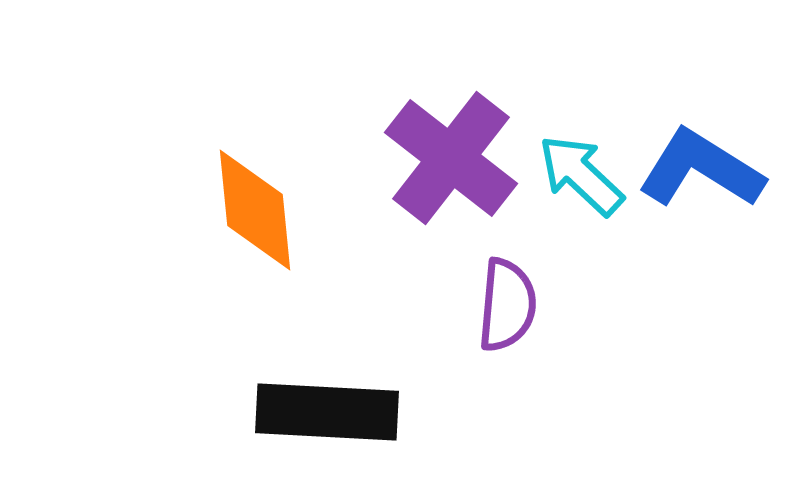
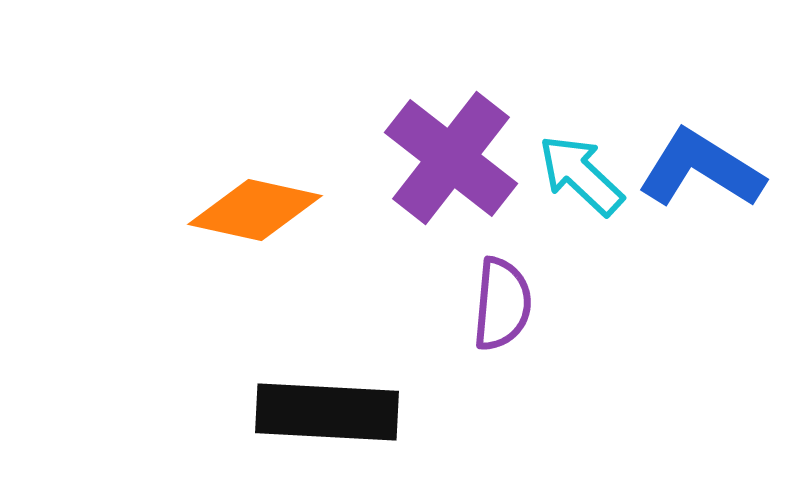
orange diamond: rotated 72 degrees counterclockwise
purple semicircle: moved 5 px left, 1 px up
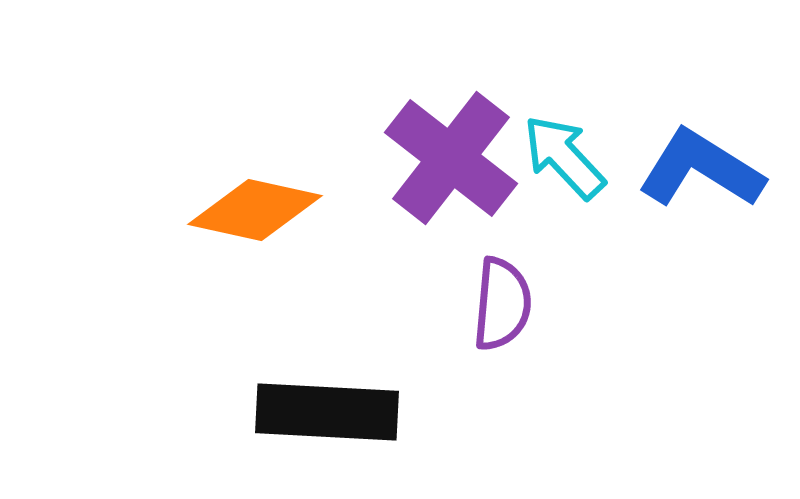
cyan arrow: moved 17 px left, 18 px up; rotated 4 degrees clockwise
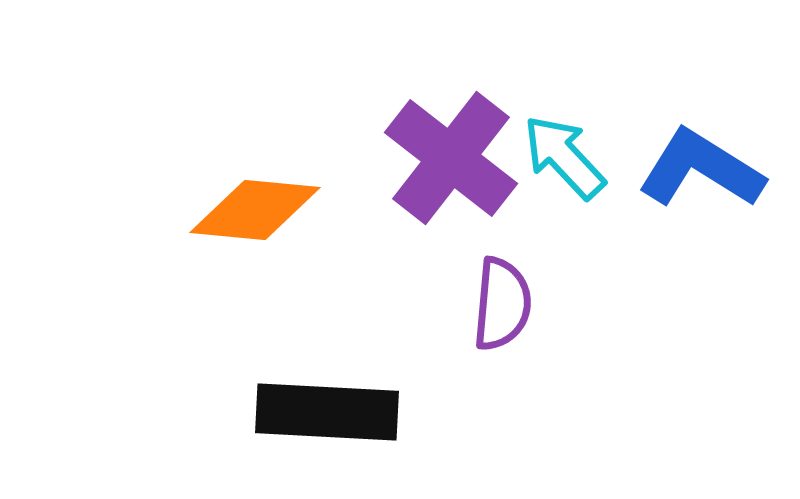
orange diamond: rotated 7 degrees counterclockwise
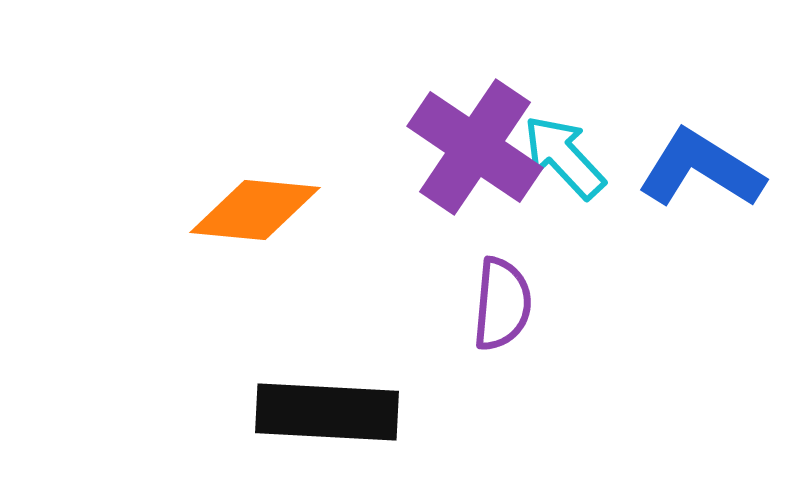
purple cross: moved 24 px right, 11 px up; rotated 4 degrees counterclockwise
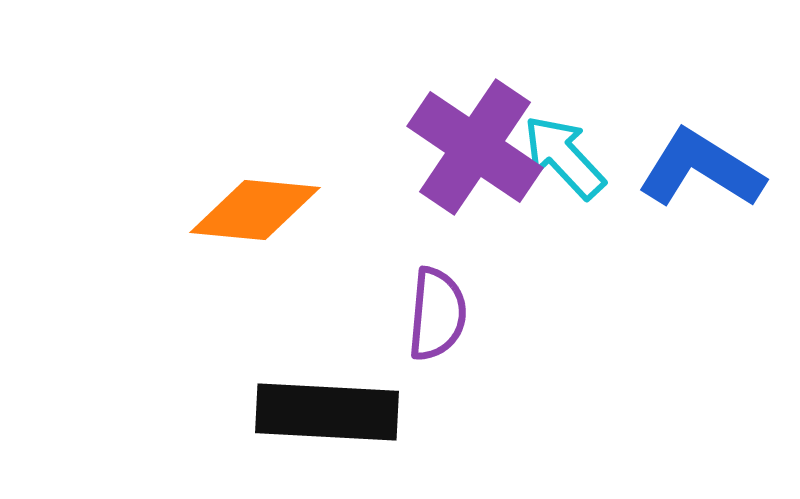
purple semicircle: moved 65 px left, 10 px down
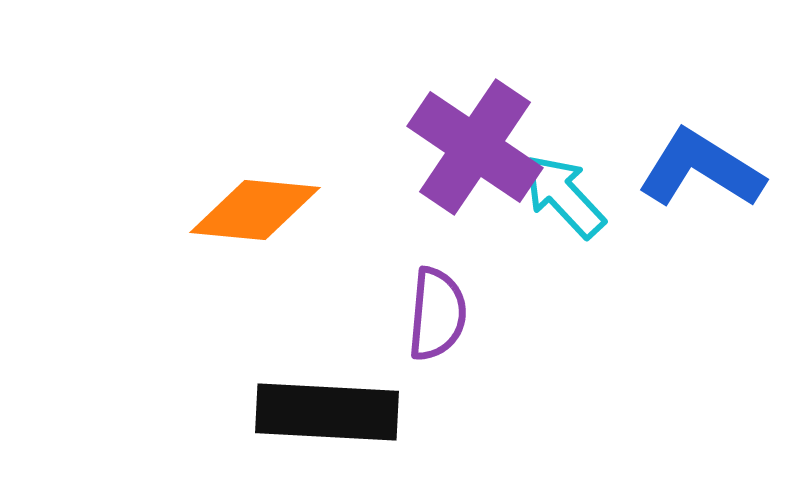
cyan arrow: moved 39 px down
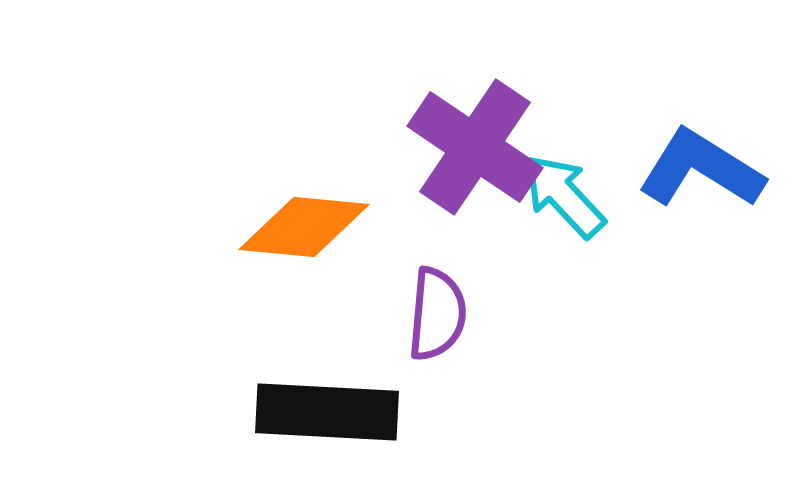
orange diamond: moved 49 px right, 17 px down
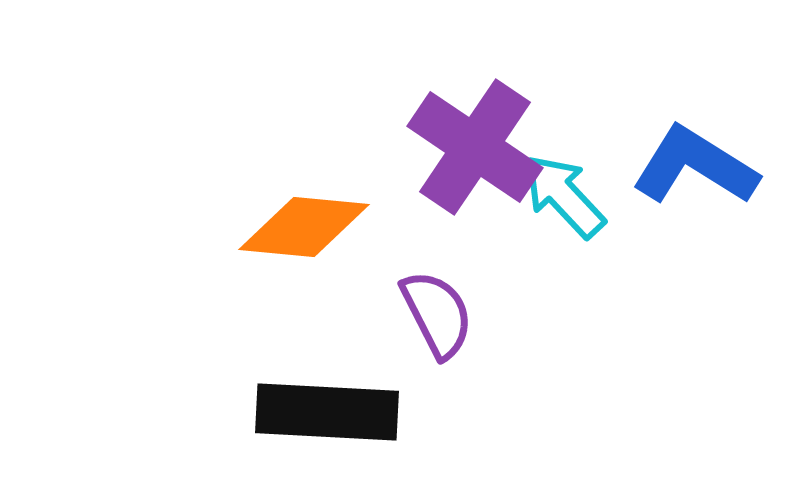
blue L-shape: moved 6 px left, 3 px up
purple semicircle: rotated 32 degrees counterclockwise
